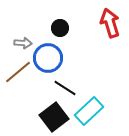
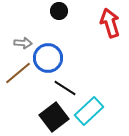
black circle: moved 1 px left, 17 px up
brown line: moved 1 px down
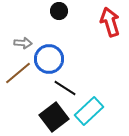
red arrow: moved 1 px up
blue circle: moved 1 px right, 1 px down
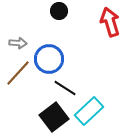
gray arrow: moved 5 px left
brown line: rotated 8 degrees counterclockwise
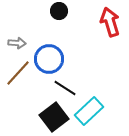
gray arrow: moved 1 px left
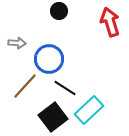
brown line: moved 7 px right, 13 px down
cyan rectangle: moved 1 px up
black square: moved 1 px left
